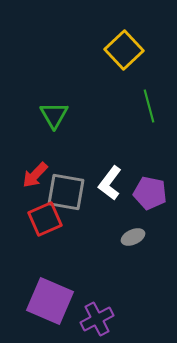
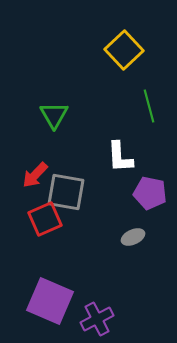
white L-shape: moved 10 px right, 26 px up; rotated 40 degrees counterclockwise
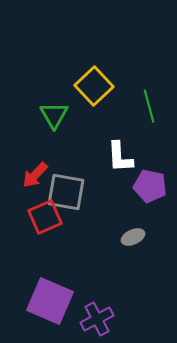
yellow square: moved 30 px left, 36 px down
purple pentagon: moved 7 px up
red square: moved 2 px up
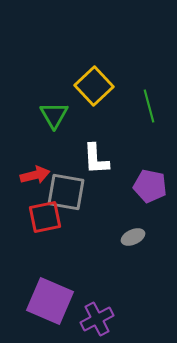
white L-shape: moved 24 px left, 2 px down
red arrow: rotated 148 degrees counterclockwise
red square: rotated 12 degrees clockwise
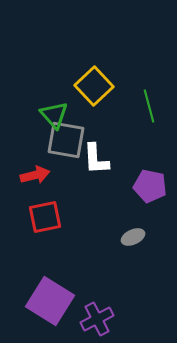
green triangle: rotated 12 degrees counterclockwise
gray square: moved 52 px up
purple square: rotated 9 degrees clockwise
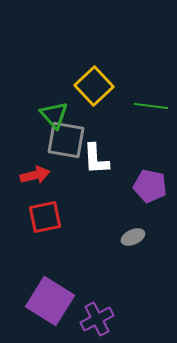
green line: moved 2 px right; rotated 68 degrees counterclockwise
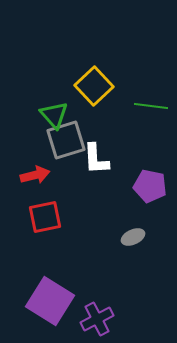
gray square: rotated 27 degrees counterclockwise
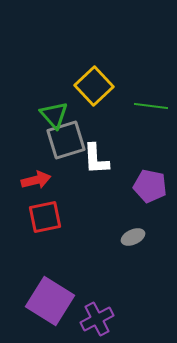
red arrow: moved 1 px right, 5 px down
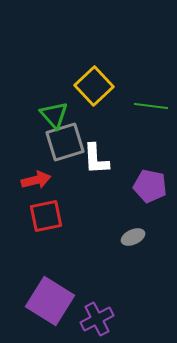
gray square: moved 1 px left, 2 px down
red square: moved 1 px right, 1 px up
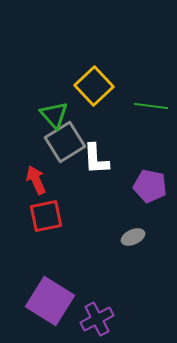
gray square: rotated 15 degrees counterclockwise
red arrow: rotated 100 degrees counterclockwise
